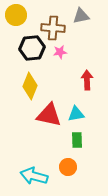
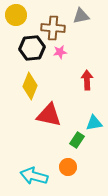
cyan triangle: moved 18 px right, 9 px down
green rectangle: rotated 35 degrees clockwise
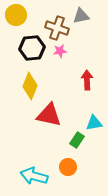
brown cross: moved 4 px right; rotated 15 degrees clockwise
pink star: moved 1 px up
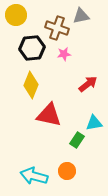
pink star: moved 4 px right, 3 px down
red arrow: moved 1 px right, 4 px down; rotated 54 degrees clockwise
yellow diamond: moved 1 px right, 1 px up
orange circle: moved 1 px left, 4 px down
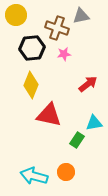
orange circle: moved 1 px left, 1 px down
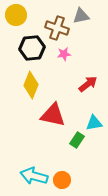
red triangle: moved 4 px right
orange circle: moved 4 px left, 8 px down
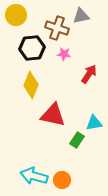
pink star: rotated 16 degrees clockwise
red arrow: moved 1 px right, 10 px up; rotated 18 degrees counterclockwise
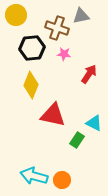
cyan triangle: rotated 36 degrees clockwise
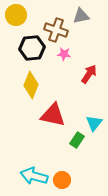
brown cross: moved 1 px left, 2 px down
cyan triangle: rotated 42 degrees clockwise
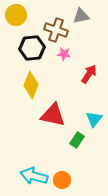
cyan triangle: moved 4 px up
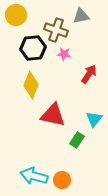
black hexagon: moved 1 px right
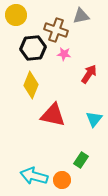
green rectangle: moved 4 px right, 20 px down
